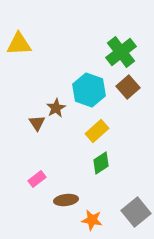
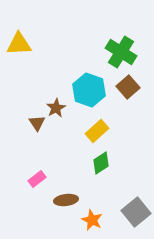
green cross: rotated 20 degrees counterclockwise
orange star: rotated 15 degrees clockwise
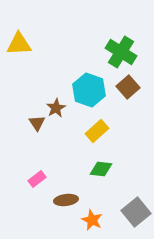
green diamond: moved 6 px down; rotated 40 degrees clockwise
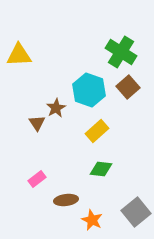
yellow triangle: moved 11 px down
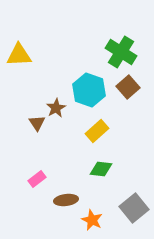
gray square: moved 2 px left, 4 px up
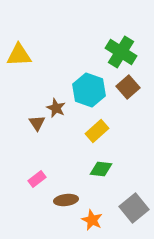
brown star: rotated 18 degrees counterclockwise
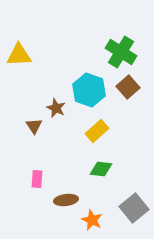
brown triangle: moved 3 px left, 3 px down
pink rectangle: rotated 48 degrees counterclockwise
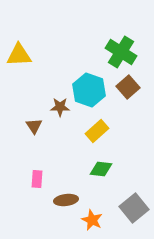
brown star: moved 4 px right, 1 px up; rotated 24 degrees counterclockwise
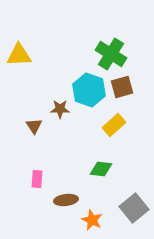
green cross: moved 10 px left, 2 px down
brown square: moved 6 px left; rotated 25 degrees clockwise
brown star: moved 2 px down
yellow rectangle: moved 17 px right, 6 px up
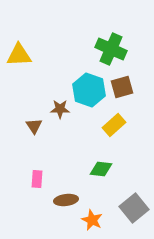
green cross: moved 5 px up; rotated 8 degrees counterclockwise
